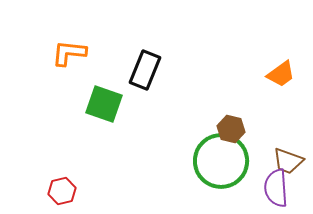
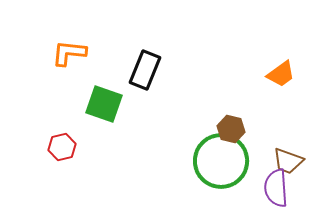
red hexagon: moved 44 px up
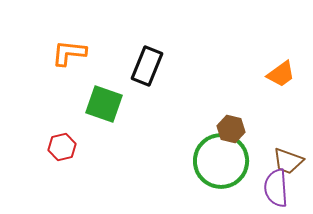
black rectangle: moved 2 px right, 4 px up
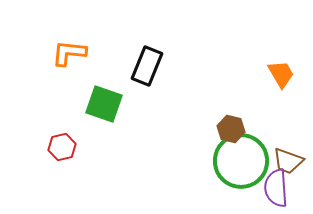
orange trapezoid: rotated 84 degrees counterclockwise
green circle: moved 20 px right
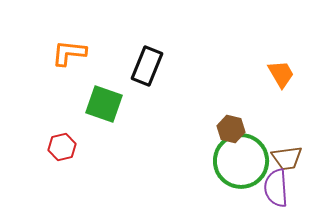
brown trapezoid: moved 1 px left, 3 px up; rotated 28 degrees counterclockwise
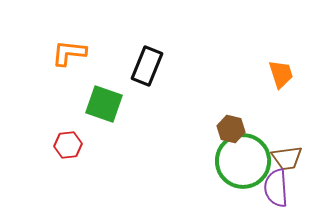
orange trapezoid: rotated 12 degrees clockwise
red hexagon: moved 6 px right, 2 px up; rotated 8 degrees clockwise
green circle: moved 2 px right
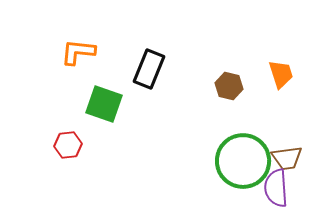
orange L-shape: moved 9 px right, 1 px up
black rectangle: moved 2 px right, 3 px down
brown hexagon: moved 2 px left, 43 px up
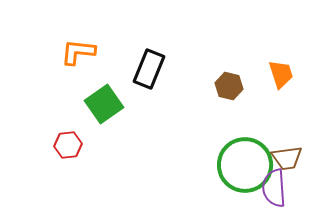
green square: rotated 36 degrees clockwise
green circle: moved 2 px right, 4 px down
purple semicircle: moved 2 px left
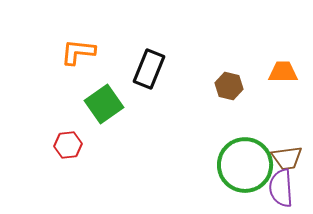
orange trapezoid: moved 2 px right, 2 px up; rotated 72 degrees counterclockwise
purple semicircle: moved 7 px right
